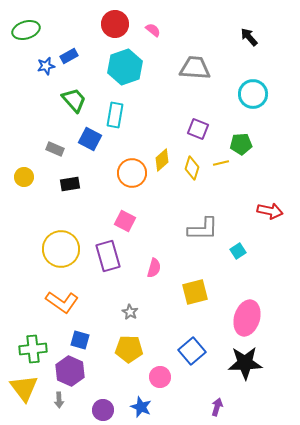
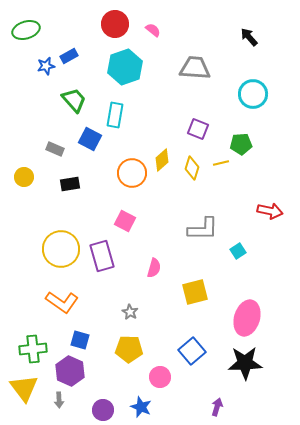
purple rectangle at (108, 256): moved 6 px left
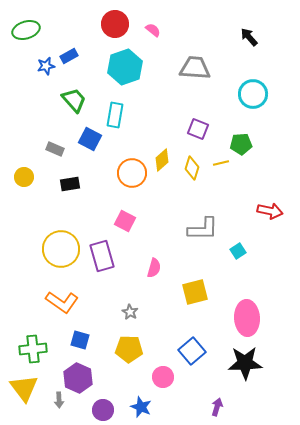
pink ellipse at (247, 318): rotated 20 degrees counterclockwise
purple hexagon at (70, 371): moved 8 px right, 7 px down
pink circle at (160, 377): moved 3 px right
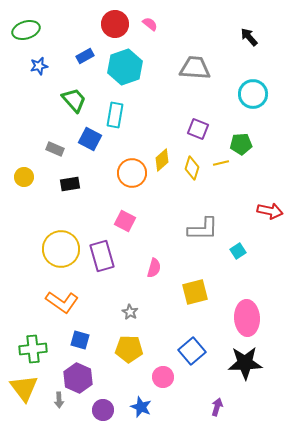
pink semicircle at (153, 30): moved 3 px left, 6 px up
blue rectangle at (69, 56): moved 16 px right
blue star at (46, 66): moved 7 px left
